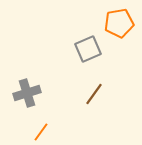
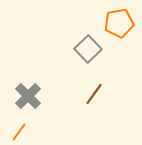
gray square: rotated 20 degrees counterclockwise
gray cross: moved 1 px right, 3 px down; rotated 28 degrees counterclockwise
orange line: moved 22 px left
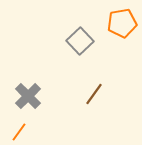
orange pentagon: moved 3 px right
gray square: moved 8 px left, 8 px up
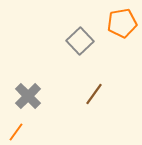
orange line: moved 3 px left
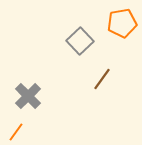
brown line: moved 8 px right, 15 px up
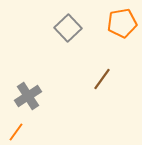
gray square: moved 12 px left, 13 px up
gray cross: rotated 12 degrees clockwise
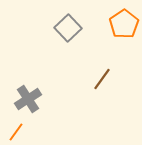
orange pentagon: moved 2 px right, 1 px down; rotated 24 degrees counterclockwise
gray cross: moved 3 px down
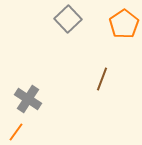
gray square: moved 9 px up
brown line: rotated 15 degrees counterclockwise
gray cross: rotated 24 degrees counterclockwise
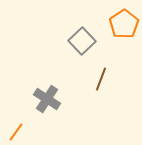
gray square: moved 14 px right, 22 px down
brown line: moved 1 px left
gray cross: moved 19 px right
